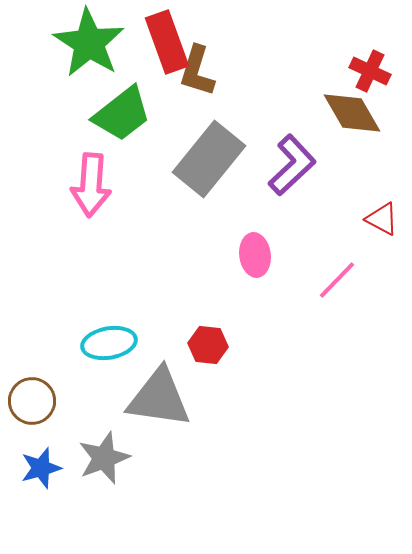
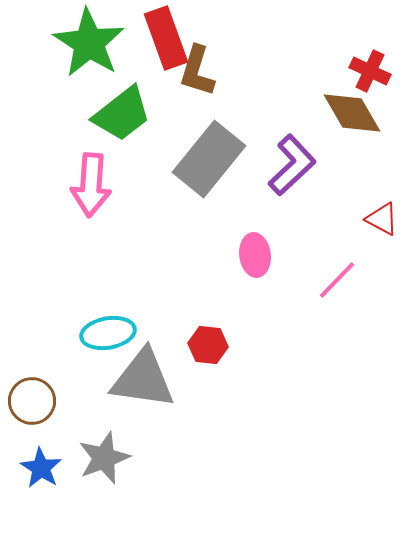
red rectangle: moved 1 px left, 4 px up
cyan ellipse: moved 1 px left, 10 px up
gray triangle: moved 16 px left, 19 px up
blue star: rotated 24 degrees counterclockwise
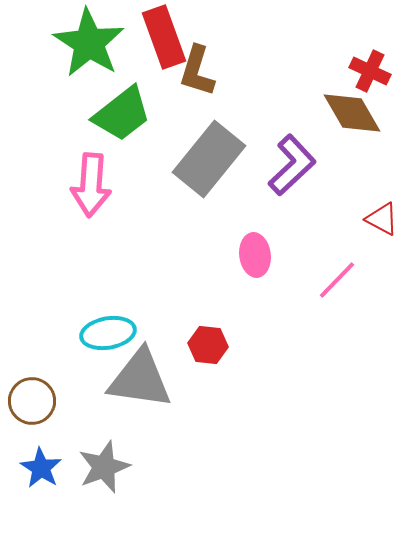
red rectangle: moved 2 px left, 1 px up
gray triangle: moved 3 px left
gray star: moved 9 px down
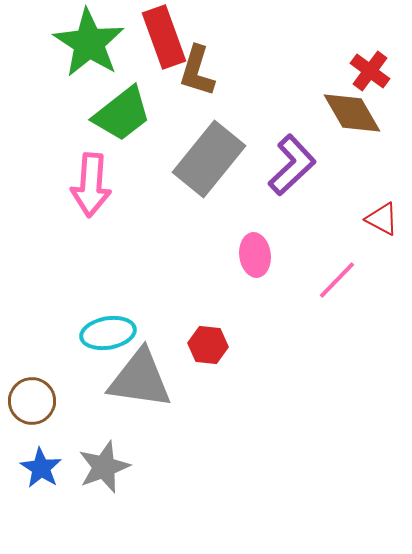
red cross: rotated 12 degrees clockwise
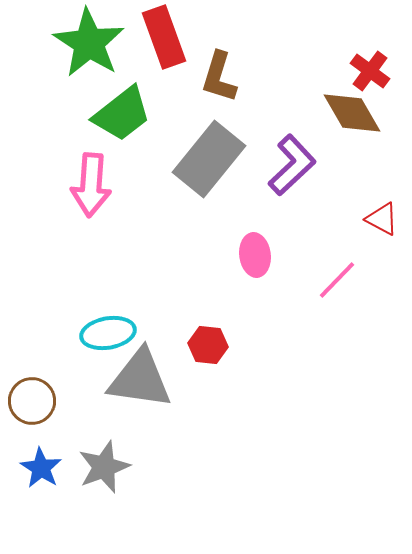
brown L-shape: moved 22 px right, 6 px down
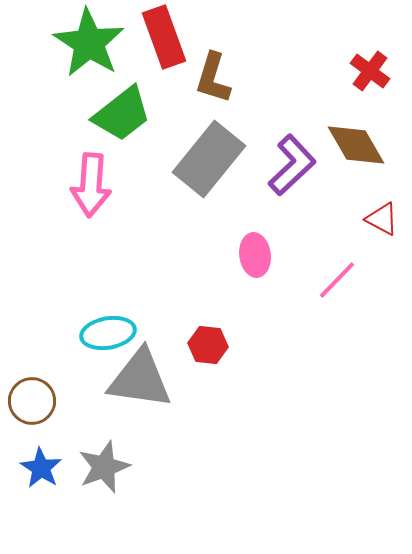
brown L-shape: moved 6 px left, 1 px down
brown diamond: moved 4 px right, 32 px down
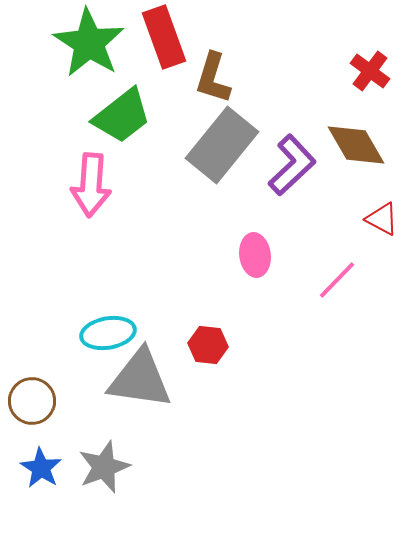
green trapezoid: moved 2 px down
gray rectangle: moved 13 px right, 14 px up
